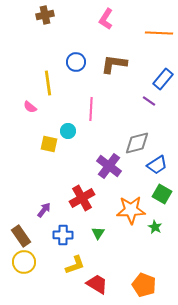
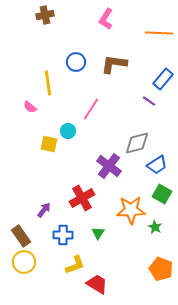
pink line: rotated 30 degrees clockwise
orange pentagon: moved 17 px right, 16 px up
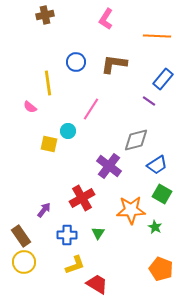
orange line: moved 2 px left, 3 px down
gray diamond: moved 1 px left, 3 px up
blue cross: moved 4 px right
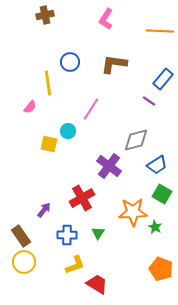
orange line: moved 3 px right, 5 px up
blue circle: moved 6 px left
pink semicircle: rotated 88 degrees counterclockwise
orange star: moved 2 px right, 2 px down
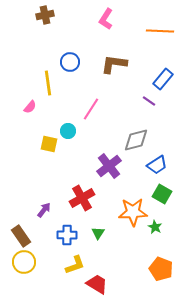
purple cross: rotated 15 degrees clockwise
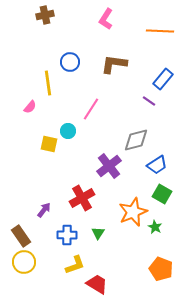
orange star: rotated 20 degrees counterclockwise
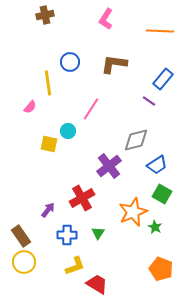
purple arrow: moved 4 px right
yellow L-shape: moved 1 px down
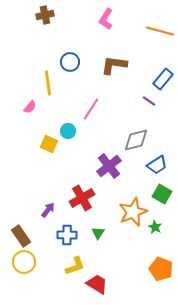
orange line: rotated 12 degrees clockwise
brown L-shape: moved 1 px down
yellow square: rotated 12 degrees clockwise
